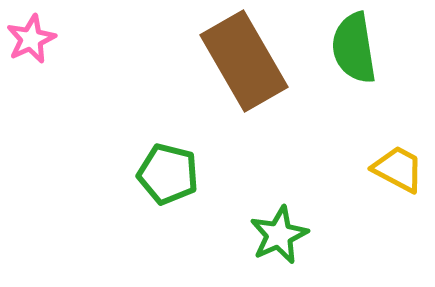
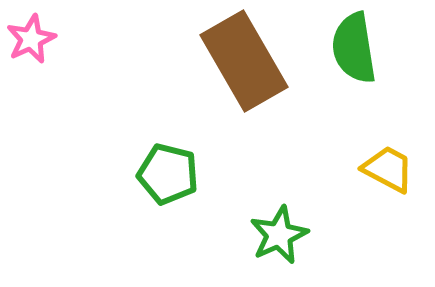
yellow trapezoid: moved 10 px left
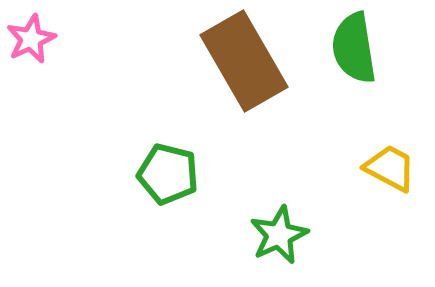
yellow trapezoid: moved 2 px right, 1 px up
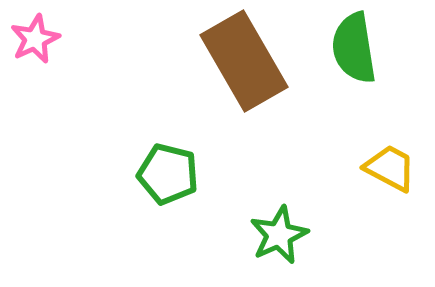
pink star: moved 4 px right
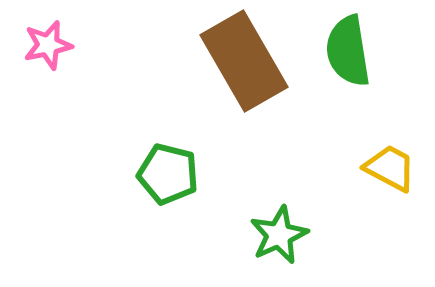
pink star: moved 13 px right, 6 px down; rotated 12 degrees clockwise
green semicircle: moved 6 px left, 3 px down
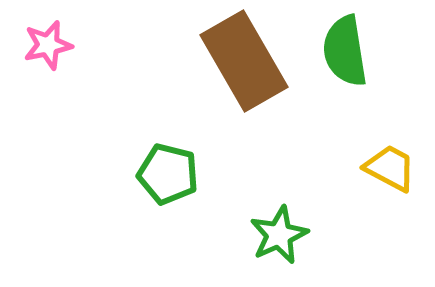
green semicircle: moved 3 px left
